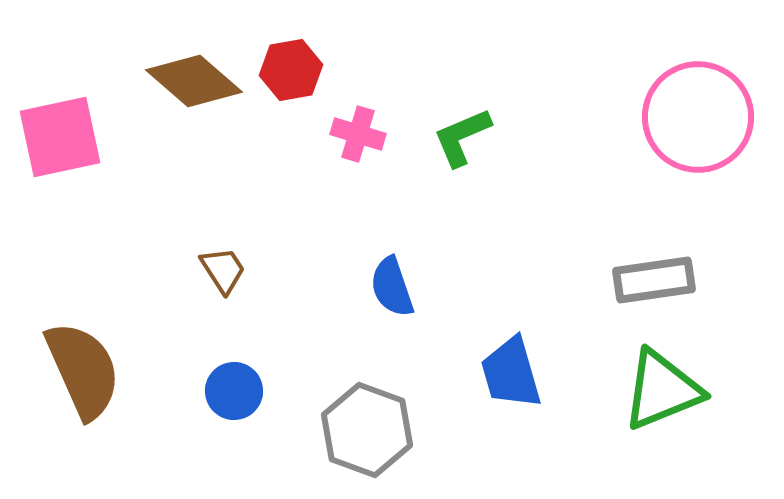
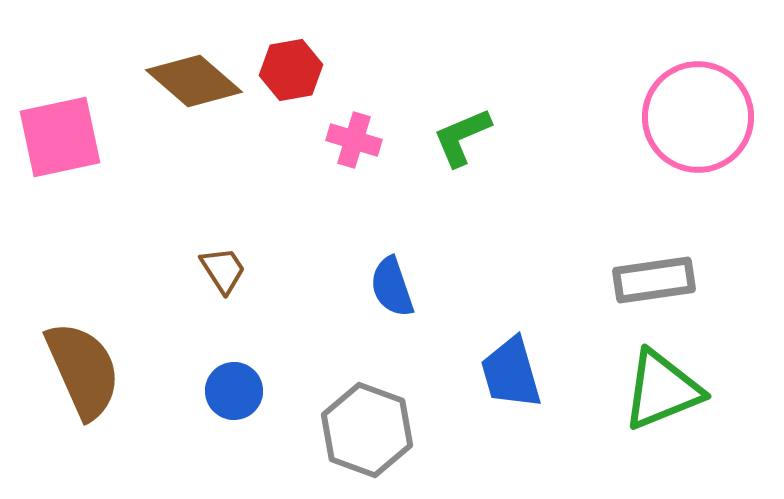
pink cross: moved 4 px left, 6 px down
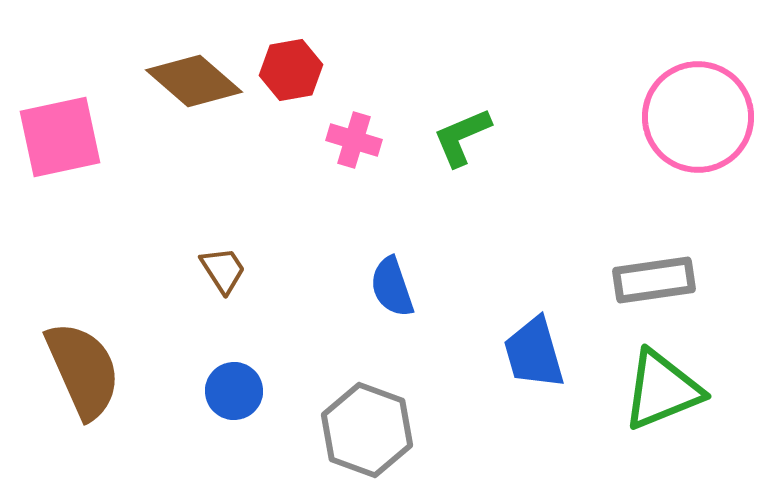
blue trapezoid: moved 23 px right, 20 px up
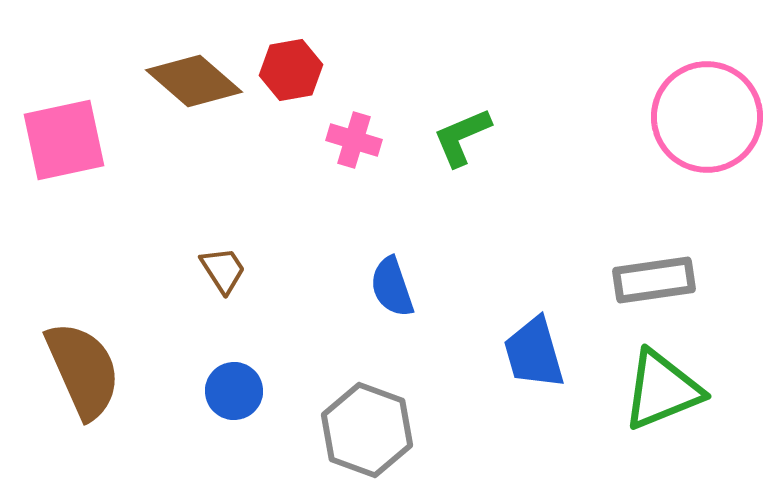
pink circle: moved 9 px right
pink square: moved 4 px right, 3 px down
